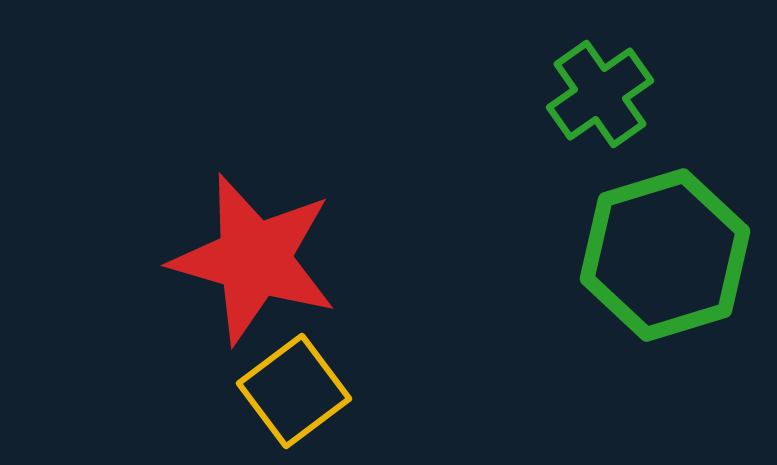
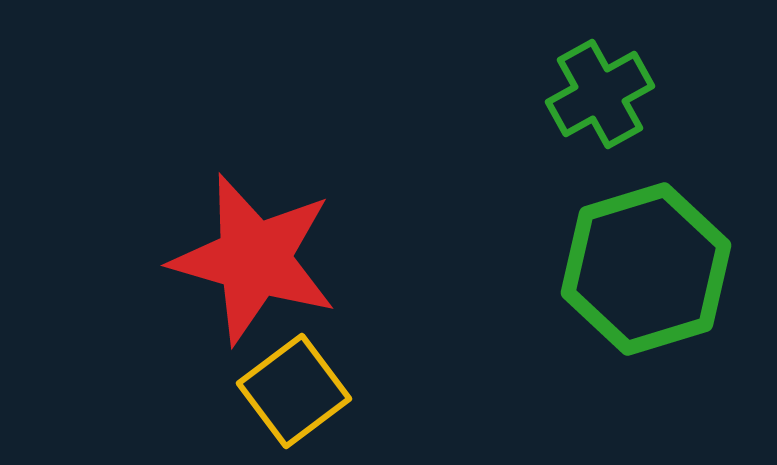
green cross: rotated 6 degrees clockwise
green hexagon: moved 19 px left, 14 px down
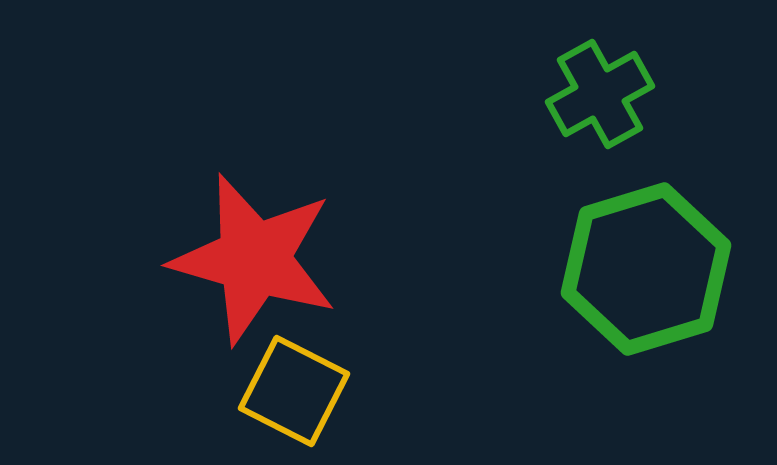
yellow square: rotated 26 degrees counterclockwise
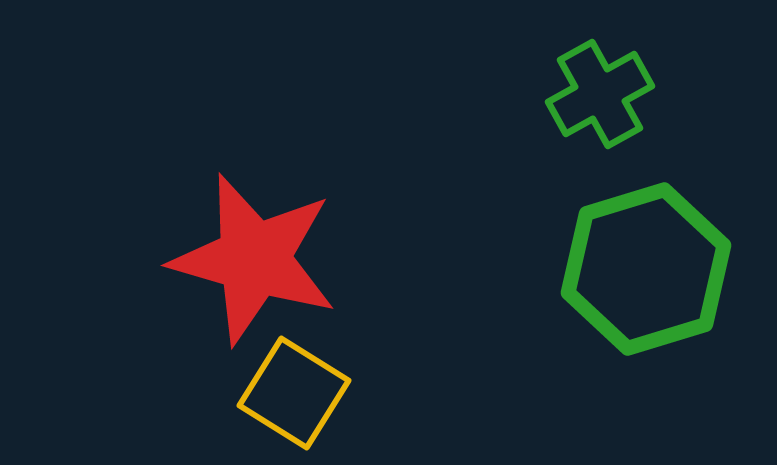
yellow square: moved 2 px down; rotated 5 degrees clockwise
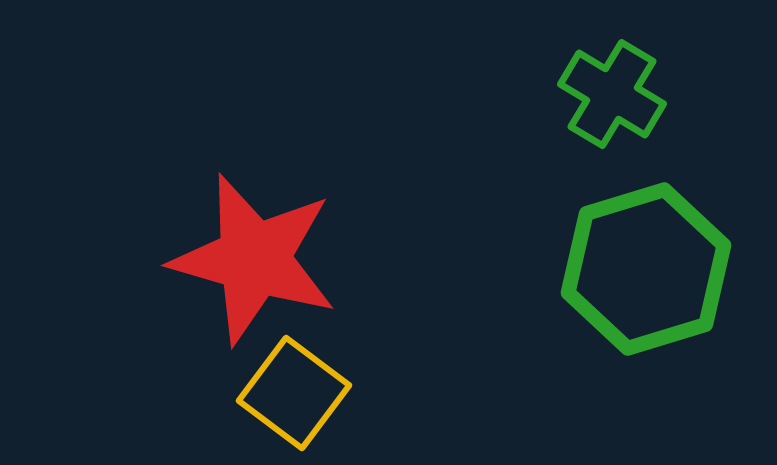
green cross: moved 12 px right; rotated 30 degrees counterclockwise
yellow square: rotated 5 degrees clockwise
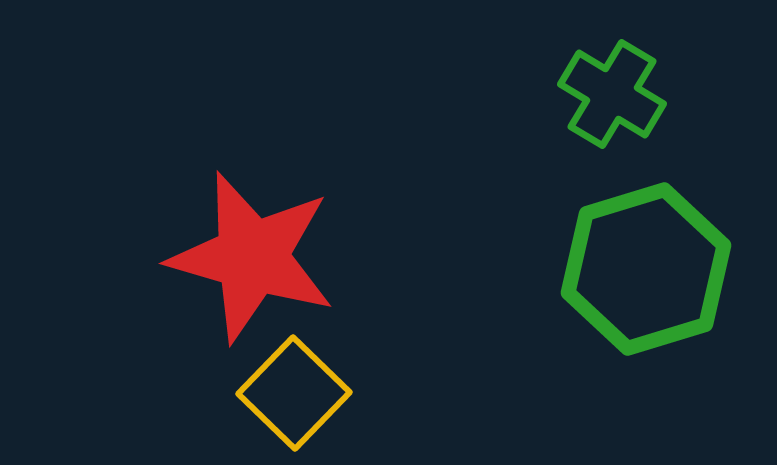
red star: moved 2 px left, 2 px up
yellow square: rotated 7 degrees clockwise
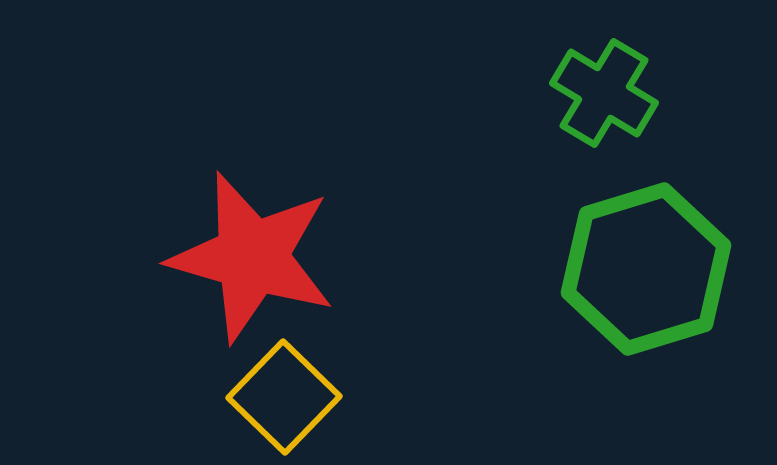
green cross: moved 8 px left, 1 px up
yellow square: moved 10 px left, 4 px down
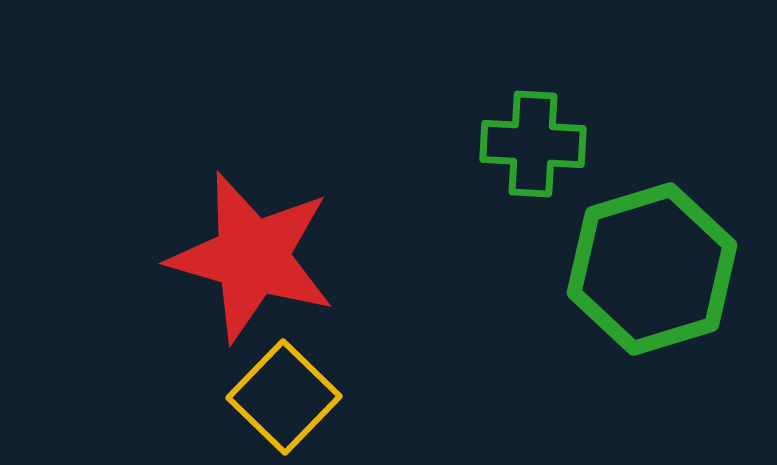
green cross: moved 71 px left, 51 px down; rotated 28 degrees counterclockwise
green hexagon: moved 6 px right
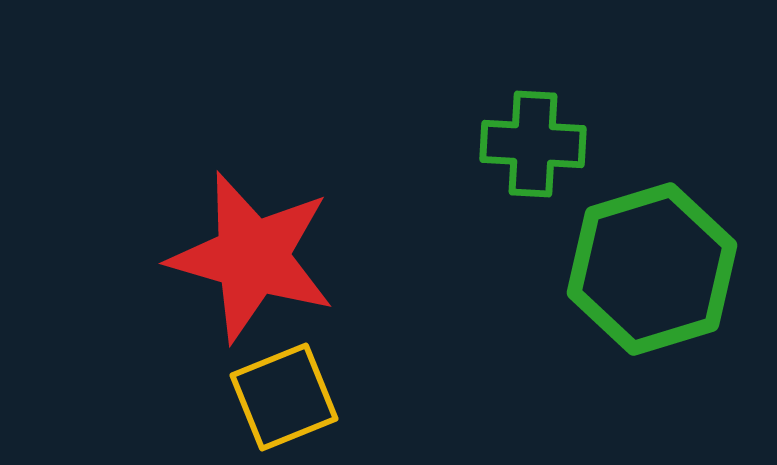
yellow square: rotated 24 degrees clockwise
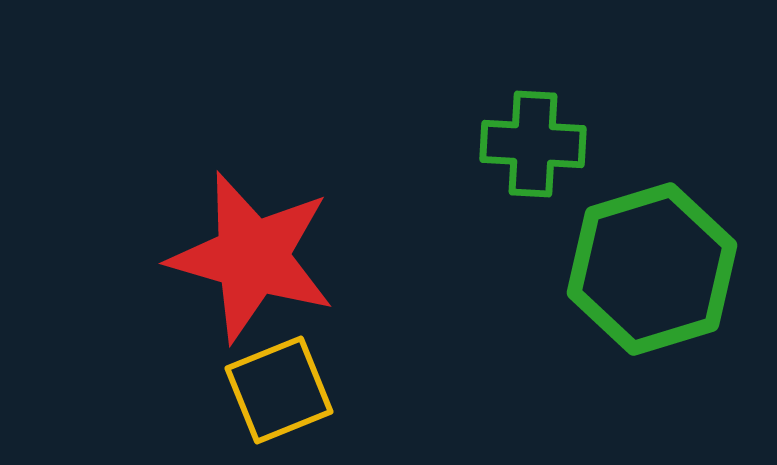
yellow square: moved 5 px left, 7 px up
